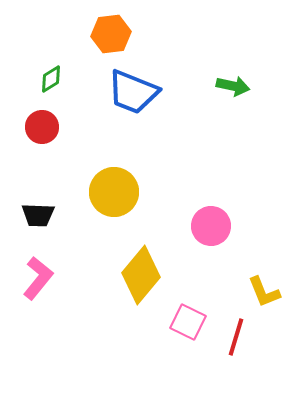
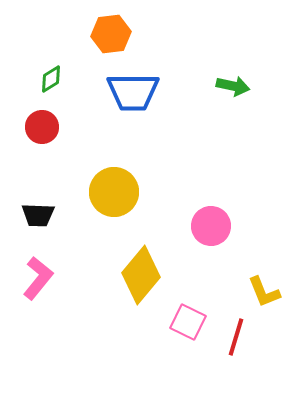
blue trapezoid: rotated 22 degrees counterclockwise
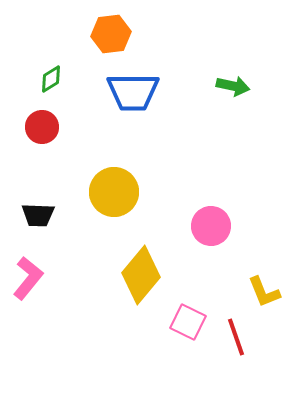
pink L-shape: moved 10 px left
red line: rotated 36 degrees counterclockwise
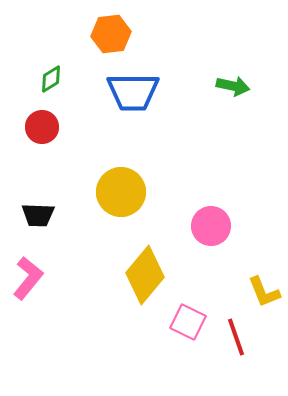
yellow circle: moved 7 px right
yellow diamond: moved 4 px right
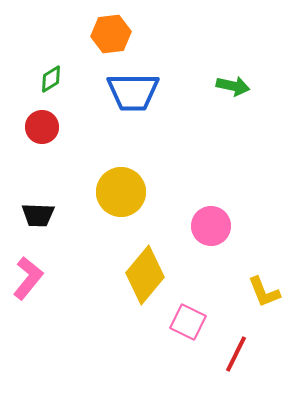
red line: moved 17 px down; rotated 45 degrees clockwise
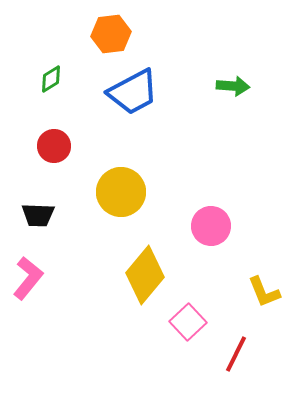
green arrow: rotated 8 degrees counterclockwise
blue trapezoid: rotated 28 degrees counterclockwise
red circle: moved 12 px right, 19 px down
pink square: rotated 21 degrees clockwise
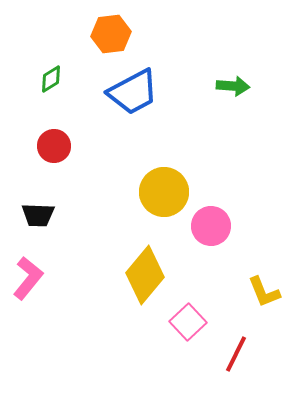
yellow circle: moved 43 px right
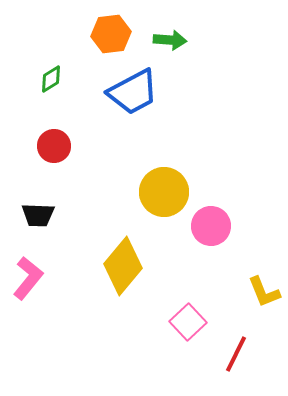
green arrow: moved 63 px left, 46 px up
yellow diamond: moved 22 px left, 9 px up
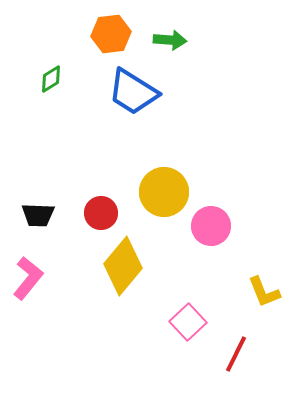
blue trapezoid: rotated 60 degrees clockwise
red circle: moved 47 px right, 67 px down
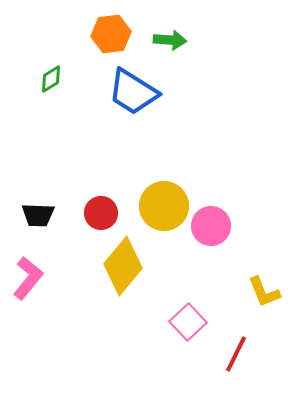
yellow circle: moved 14 px down
